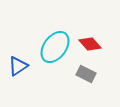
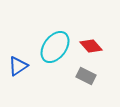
red diamond: moved 1 px right, 2 px down
gray rectangle: moved 2 px down
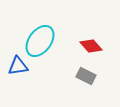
cyan ellipse: moved 15 px left, 6 px up
blue triangle: rotated 25 degrees clockwise
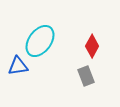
red diamond: moved 1 px right; rotated 70 degrees clockwise
gray rectangle: rotated 42 degrees clockwise
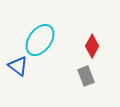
cyan ellipse: moved 1 px up
blue triangle: rotated 45 degrees clockwise
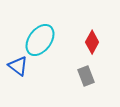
red diamond: moved 4 px up
